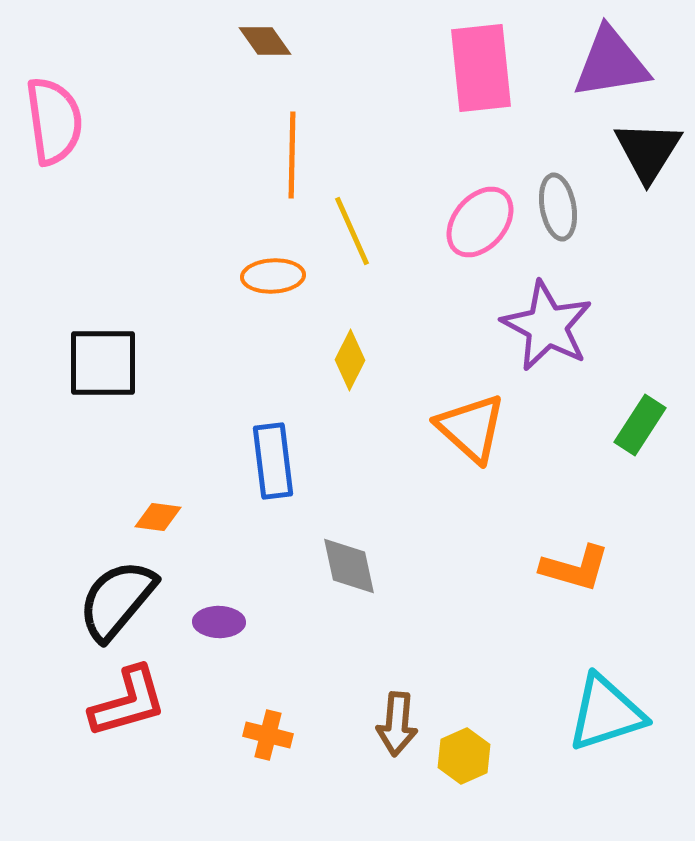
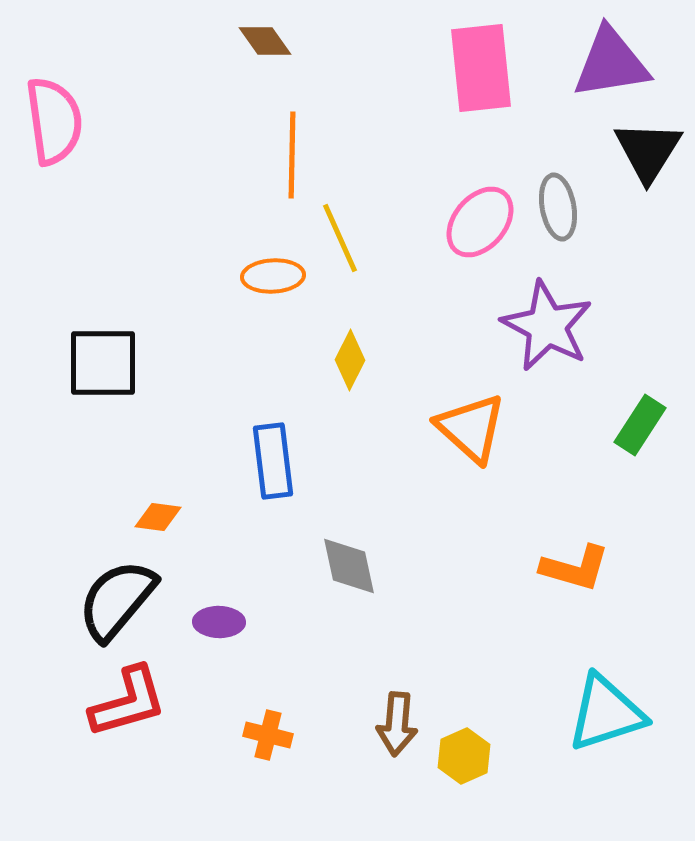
yellow line: moved 12 px left, 7 px down
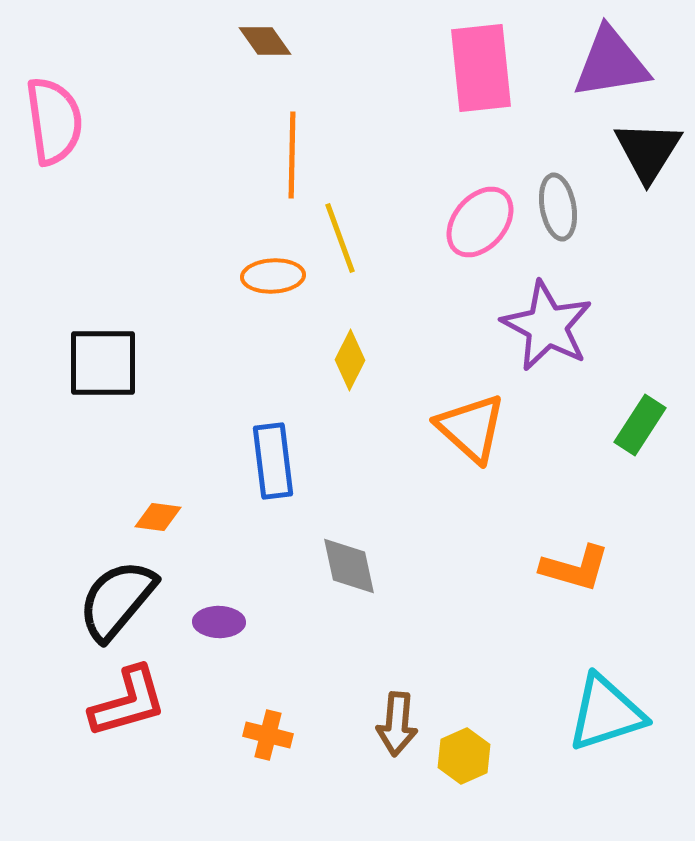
yellow line: rotated 4 degrees clockwise
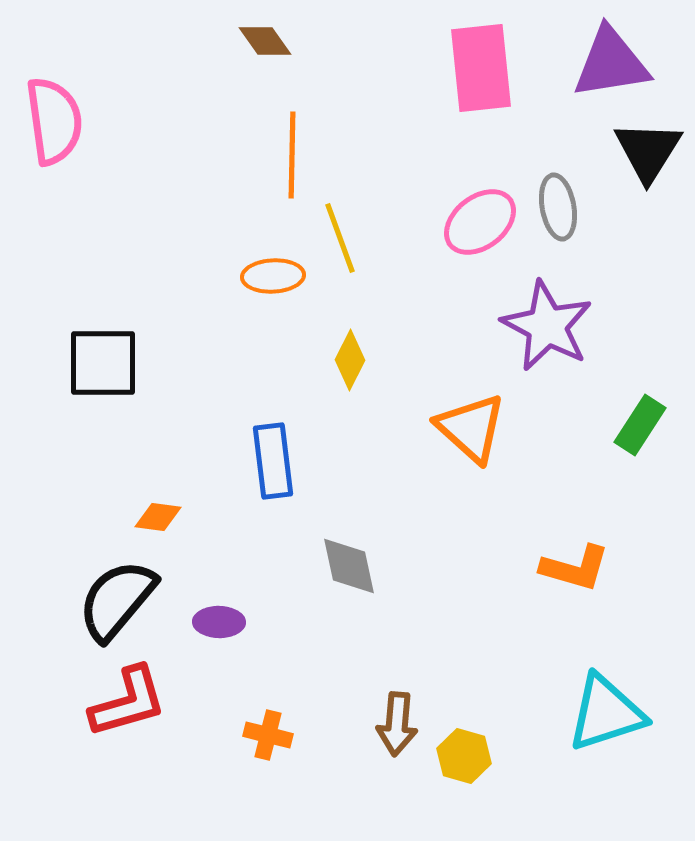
pink ellipse: rotated 12 degrees clockwise
yellow hexagon: rotated 20 degrees counterclockwise
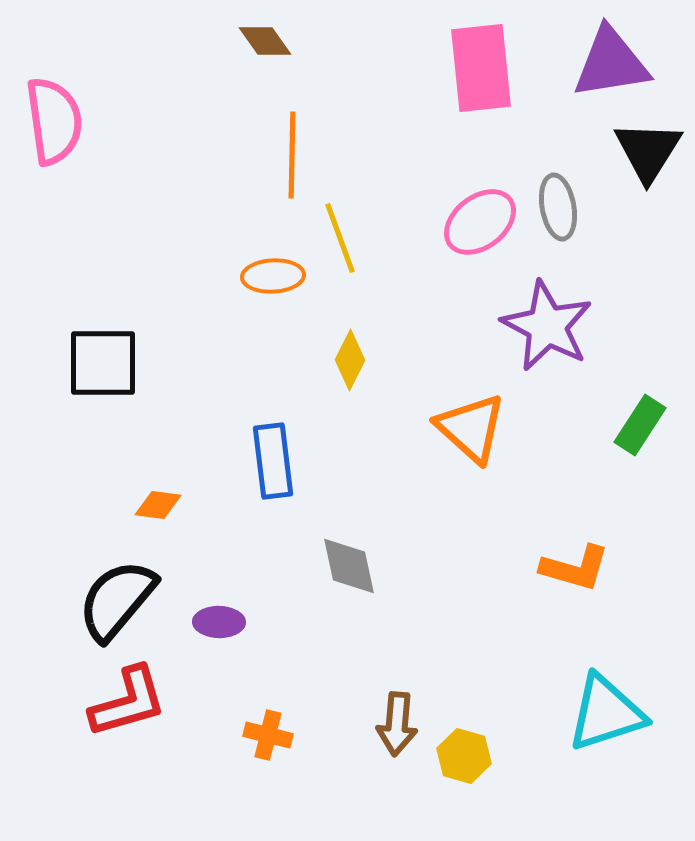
orange diamond: moved 12 px up
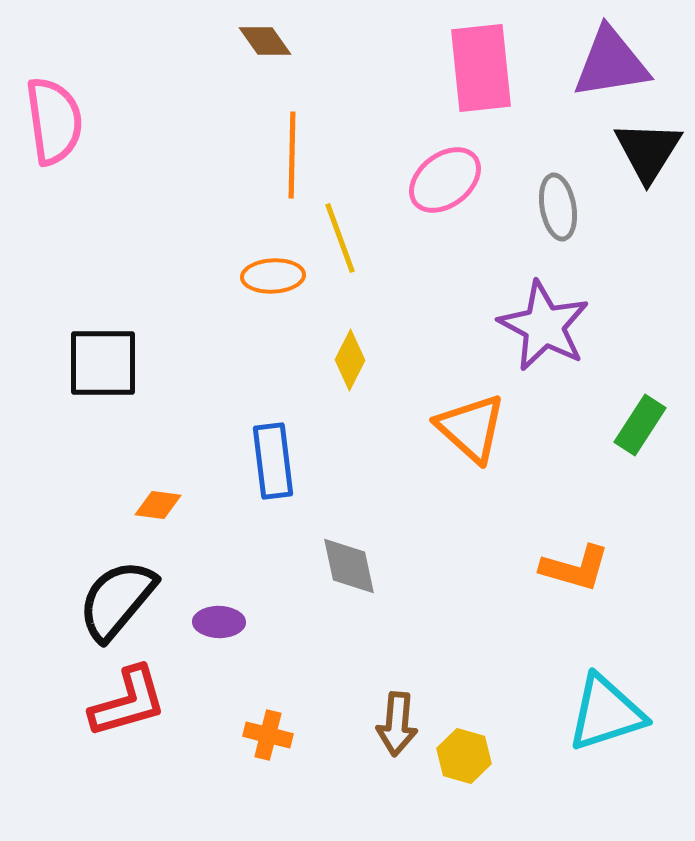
pink ellipse: moved 35 px left, 42 px up
purple star: moved 3 px left
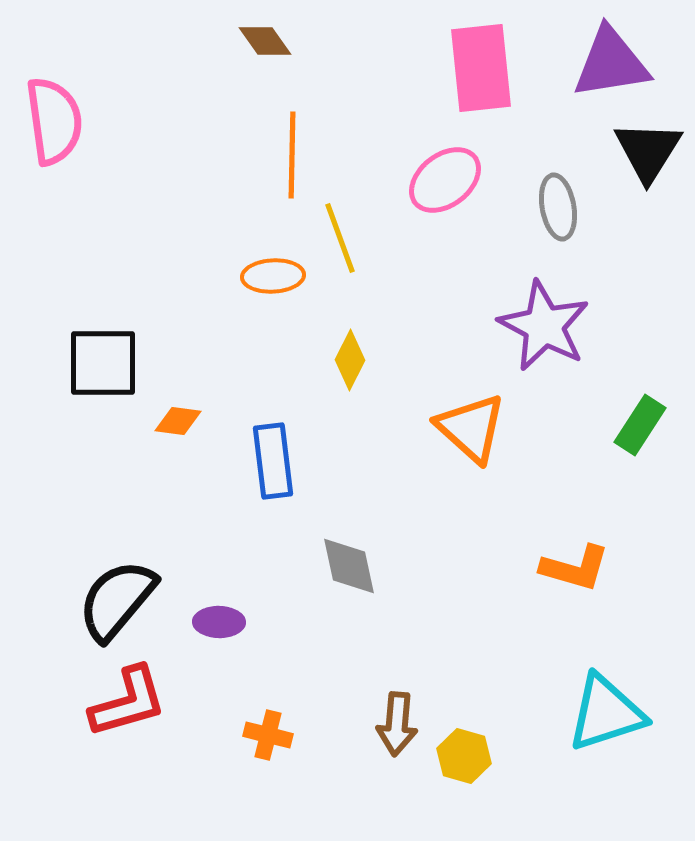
orange diamond: moved 20 px right, 84 px up
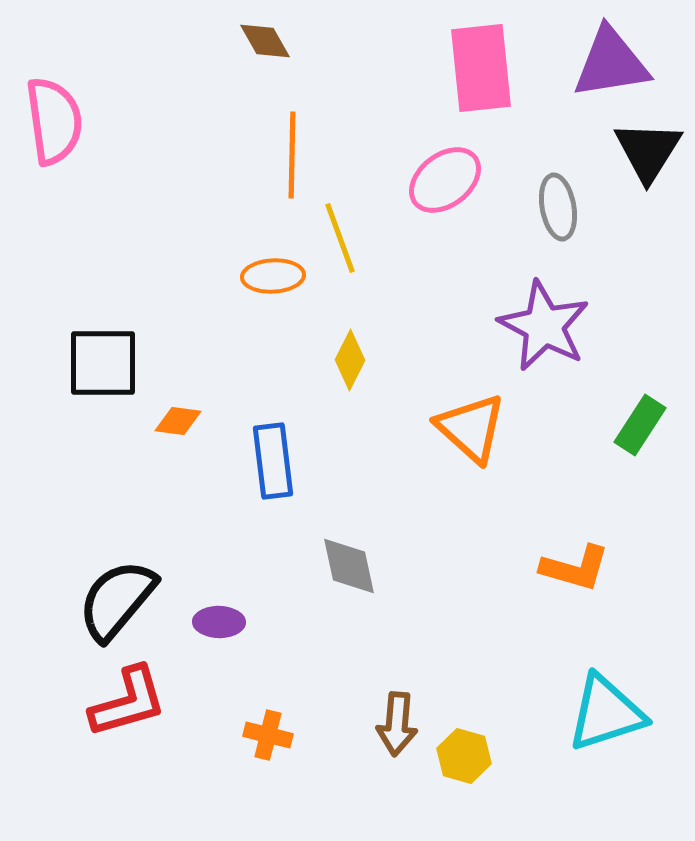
brown diamond: rotated 6 degrees clockwise
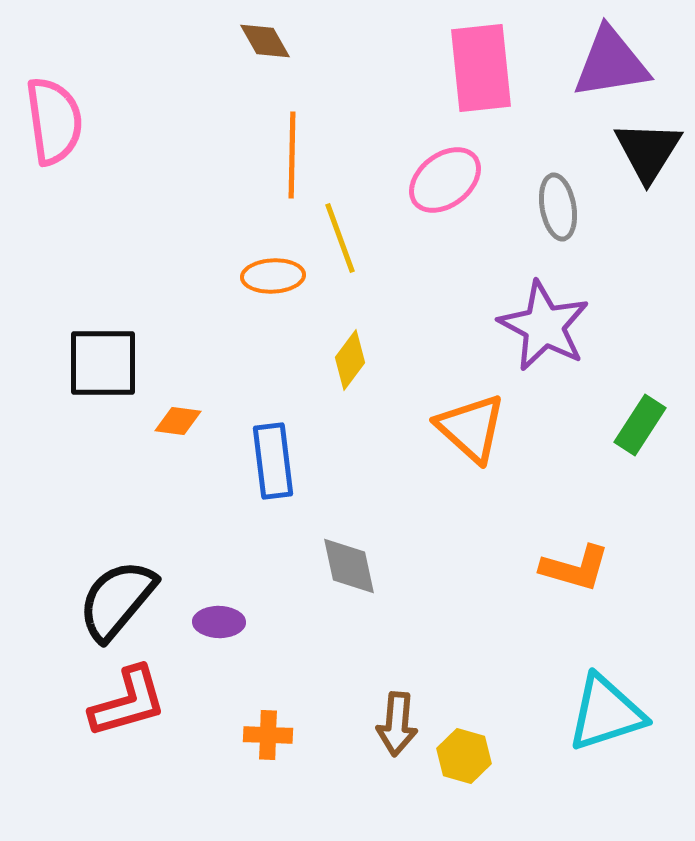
yellow diamond: rotated 10 degrees clockwise
orange cross: rotated 12 degrees counterclockwise
